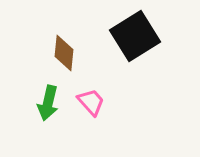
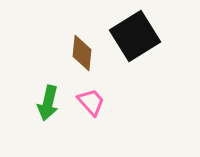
brown diamond: moved 18 px right
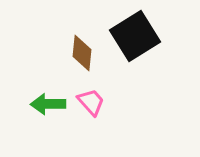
green arrow: moved 1 px down; rotated 76 degrees clockwise
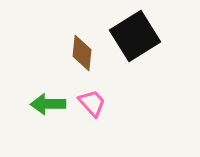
pink trapezoid: moved 1 px right, 1 px down
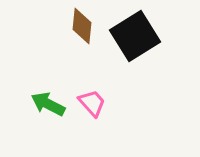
brown diamond: moved 27 px up
green arrow: rotated 28 degrees clockwise
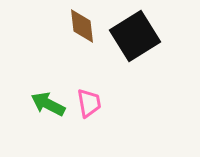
brown diamond: rotated 12 degrees counterclockwise
pink trapezoid: moved 3 px left; rotated 32 degrees clockwise
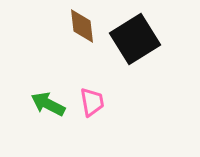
black square: moved 3 px down
pink trapezoid: moved 3 px right, 1 px up
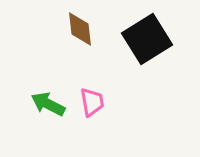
brown diamond: moved 2 px left, 3 px down
black square: moved 12 px right
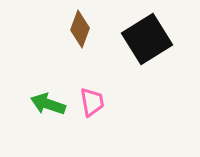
brown diamond: rotated 27 degrees clockwise
green arrow: rotated 8 degrees counterclockwise
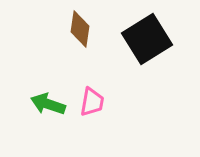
brown diamond: rotated 12 degrees counterclockwise
pink trapezoid: rotated 20 degrees clockwise
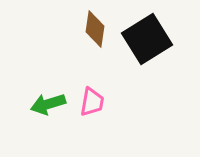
brown diamond: moved 15 px right
green arrow: rotated 36 degrees counterclockwise
